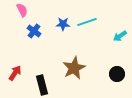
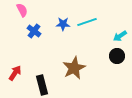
black circle: moved 18 px up
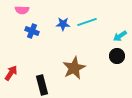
pink semicircle: rotated 120 degrees clockwise
blue cross: moved 2 px left; rotated 16 degrees counterclockwise
red arrow: moved 4 px left
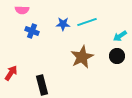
brown star: moved 8 px right, 11 px up
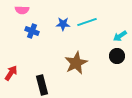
brown star: moved 6 px left, 6 px down
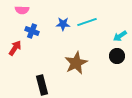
red arrow: moved 4 px right, 25 px up
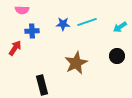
blue cross: rotated 24 degrees counterclockwise
cyan arrow: moved 9 px up
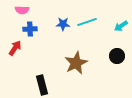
cyan arrow: moved 1 px right, 1 px up
blue cross: moved 2 px left, 2 px up
